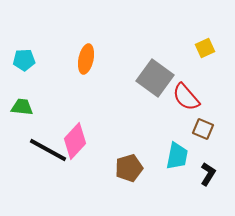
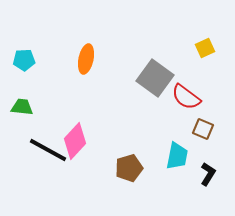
red semicircle: rotated 12 degrees counterclockwise
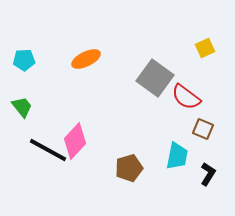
orange ellipse: rotated 52 degrees clockwise
green trapezoid: rotated 45 degrees clockwise
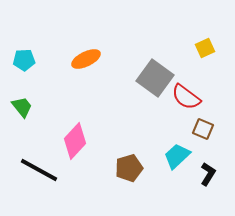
black line: moved 9 px left, 20 px down
cyan trapezoid: rotated 144 degrees counterclockwise
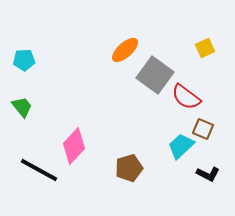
orange ellipse: moved 39 px right, 9 px up; rotated 16 degrees counterclockwise
gray square: moved 3 px up
pink diamond: moved 1 px left, 5 px down
cyan trapezoid: moved 4 px right, 10 px up
black L-shape: rotated 85 degrees clockwise
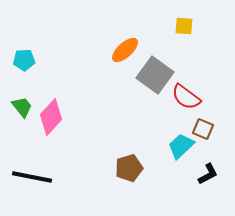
yellow square: moved 21 px left, 22 px up; rotated 30 degrees clockwise
pink diamond: moved 23 px left, 29 px up
black line: moved 7 px left, 7 px down; rotated 18 degrees counterclockwise
black L-shape: rotated 55 degrees counterclockwise
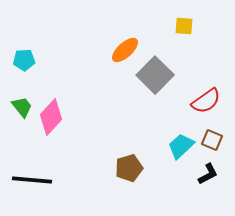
gray square: rotated 9 degrees clockwise
red semicircle: moved 20 px right, 4 px down; rotated 72 degrees counterclockwise
brown square: moved 9 px right, 11 px down
black line: moved 3 px down; rotated 6 degrees counterclockwise
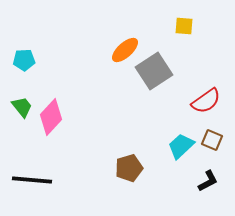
gray square: moved 1 px left, 4 px up; rotated 12 degrees clockwise
black L-shape: moved 7 px down
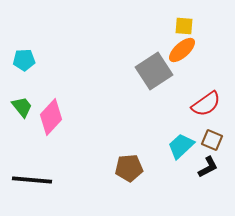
orange ellipse: moved 57 px right
red semicircle: moved 3 px down
brown pentagon: rotated 12 degrees clockwise
black L-shape: moved 14 px up
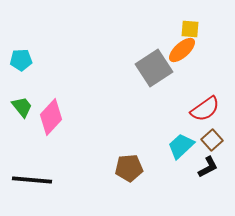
yellow square: moved 6 px right, 3 px down
cyan pentagon: moved 3 px left
gray square: moved 3 px up
red semicircle: moved 1 px left, 5 px down
brown square: rotated 25 degrees clockwise
